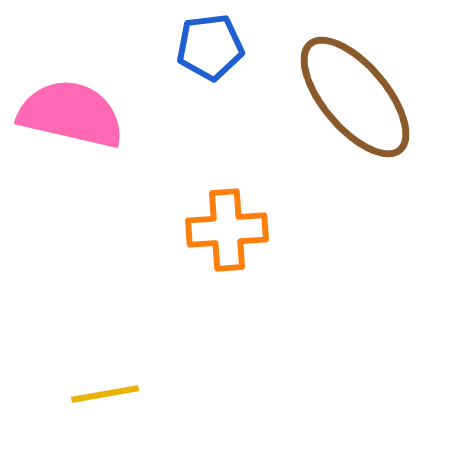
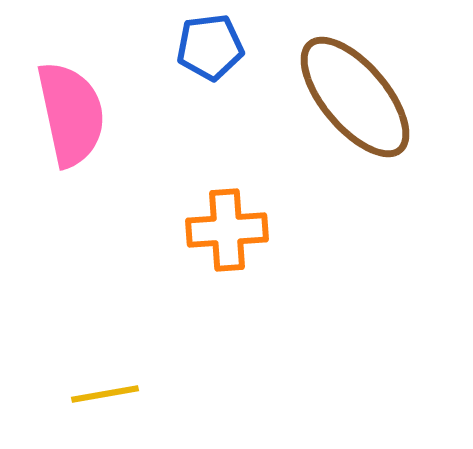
pink semicircle: rotated 65 degrees clockwise
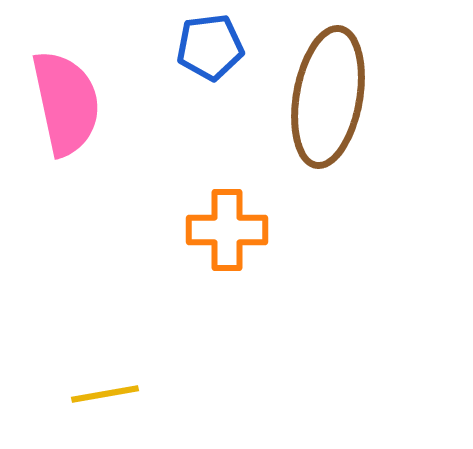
brown ellipse: moved 27 px left; rotated 50 degrees clockwise
pink semicircle: moved 5 px left, 11 px up
orange cross: rotated 4 degrees clockwise
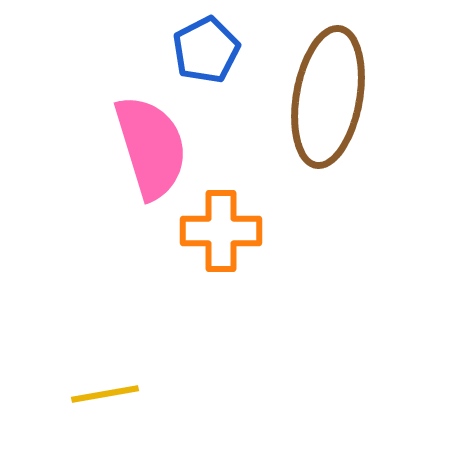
blue pentagon: moved 4 px left, 3 px down; rotated 20 degrees counterclockwise
pink semicircle: moved 85 px right, 44 px down; rotated 5 degrees counterclockwise
orange cross: moved 6 px left, 1 px down
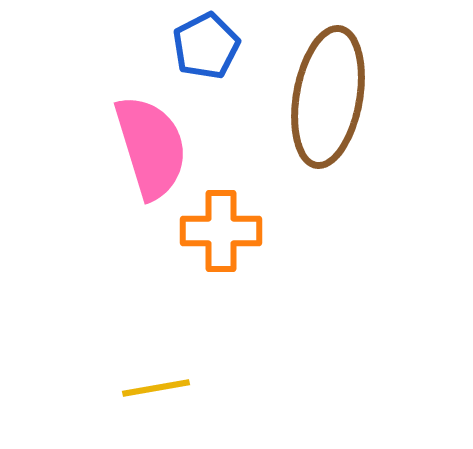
blue pentagon: moved 4 px up
yellow line: moved 51 px right, 6 px up
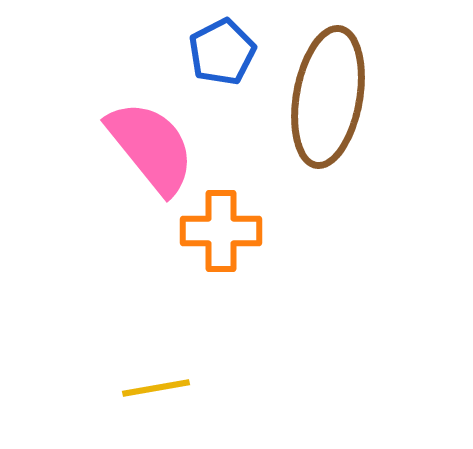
blue pentagon: moved 16 px right, 6 px down
pink semicircle: rotated 22 degrees counterclockwise
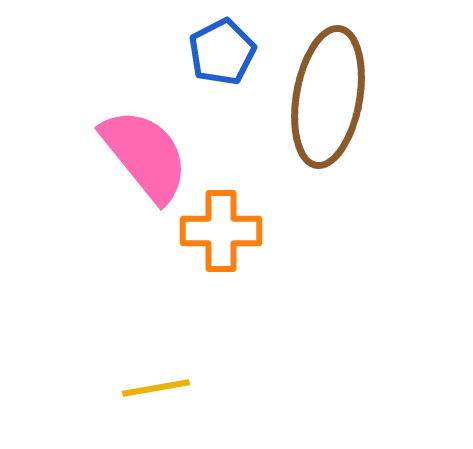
pink semicircle: moved 6 px left, 8 px down
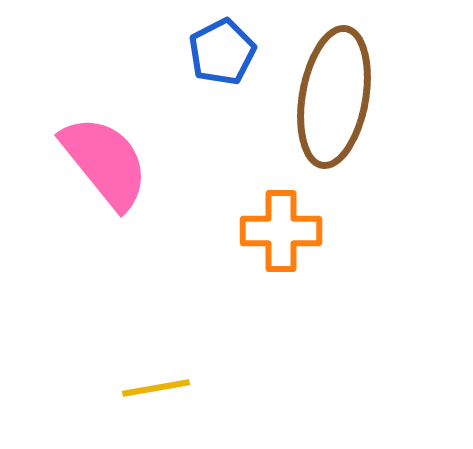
brown ellipse: moved 6 px right
pink semicircle: moved 40 px left, 7 px down
orange cross: moved 60 px right
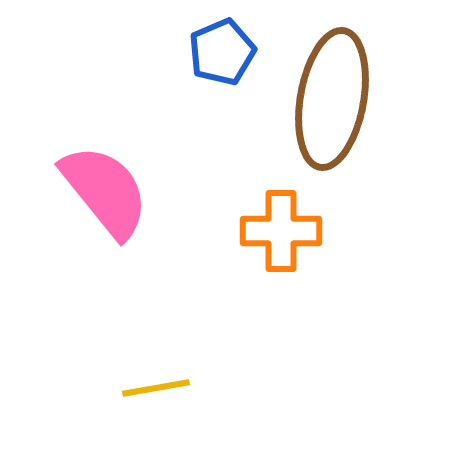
blue pentagon: rotated 4 degrees clockwise
brown ellipse: moved 2 px left, 2 px down
pink semicircle: moved 29 px down
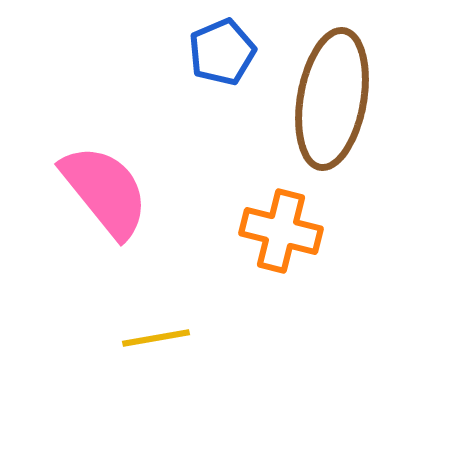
orange cross: rotated 14 degrees clockwise
yellow line: moved 50 px up
